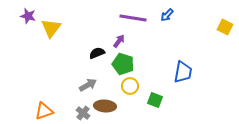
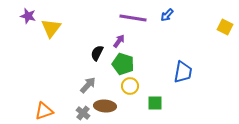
black semicircle: rotated 42 degrees counterclockwise
gray arrow: rotated 18 degrees counterclockwise
green square: moved 3 px down; rotated 21 degrees counterclockwise
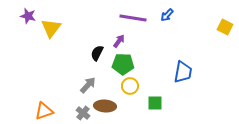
green pentagon: rotated 15 degrees counterclockwise
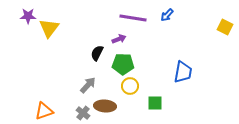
purple star: rotated 14 degrees counterclockwise
yellow triangle: moved 2 px left
purple arrow: moved 2 px up; rotated 32 degrees clockwise
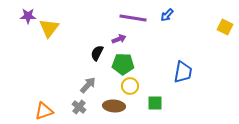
brown ellipse: moved 9 px right
gray cross: moved 4 px left, 6 px up
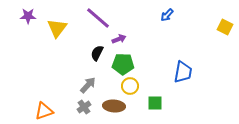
purple line: moved 35 px left; rotated 32 degrees clockwise
yellow triangle: moved 8 px right
gray cross: moved 5 px right; rotated 16 degrees clockwise
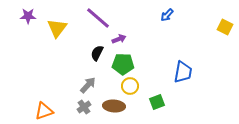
green square: moved 2 px right, 1 px up; rotated 21 degrees counterclockwise
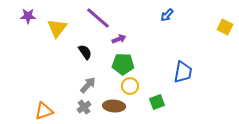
black semicircle: moved 12 px left, 1 px up; rotated 119 degrees clockwise
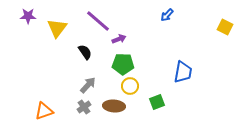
purple line: moved 3 px down
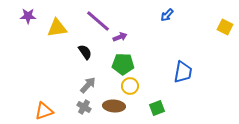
yellow triangle: rotated 45 degrees clockwise
purple arrow: moved 1 px right, 2 px up
green square: moved 6 px down
gray cross: rotated 24 degrees counterclockwise
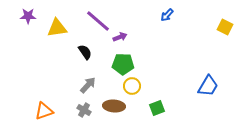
blue trapezoid: moved 25 px right, 14 px down; rotated 20 degrees clockwise
yellow circle: moved 2 px right
gray cross: moved 3 px down
